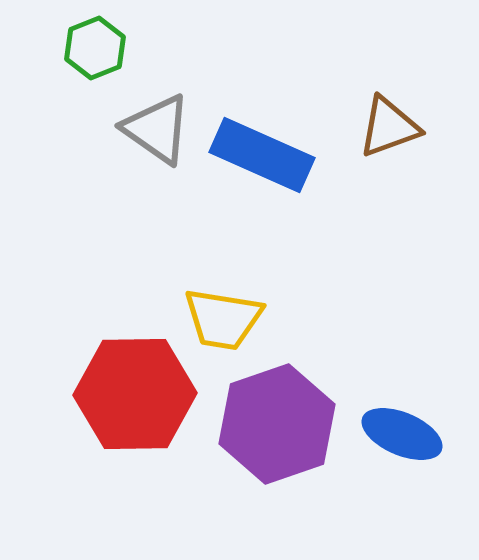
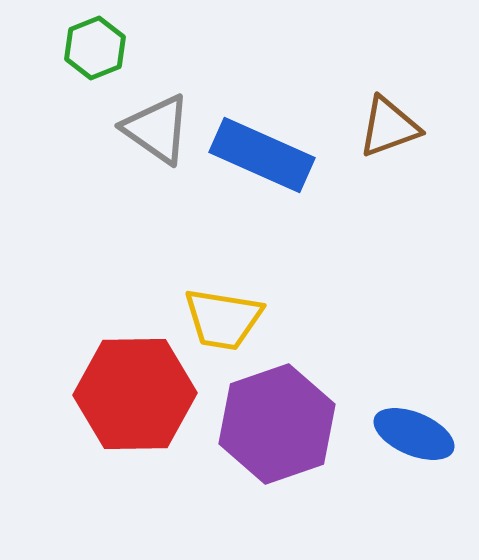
blue ellipse: moved 12 px right
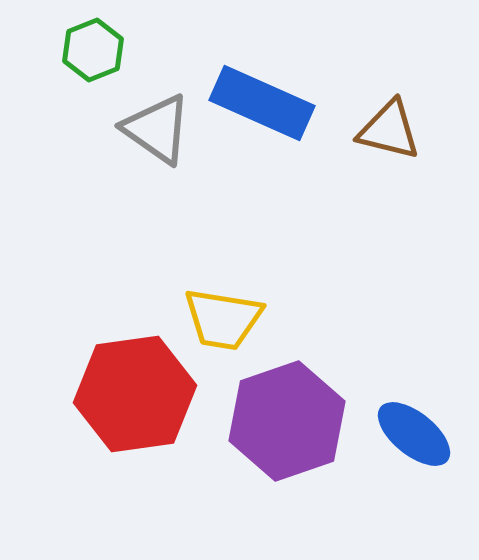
green hexagon: moved 2 px left, 2 px down
brown triangle: moved 3 px down; rotated 34 degrees clockwise
blue rectangle: moved 52 px up
red hexagon: rotated 7 degrees counterclockwise
purple hexagon: moved 10 px right, 3 px up
blue ellipse: rotated 16 degrees clockwise
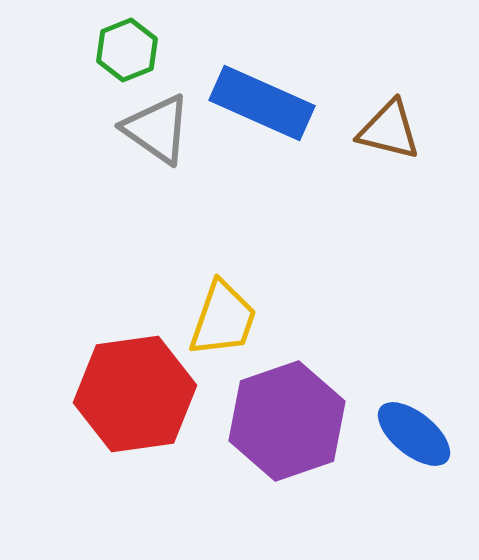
green hexagon: moved 34 px right
yellow trapezoid: rotated 80 degrees counterclockwise
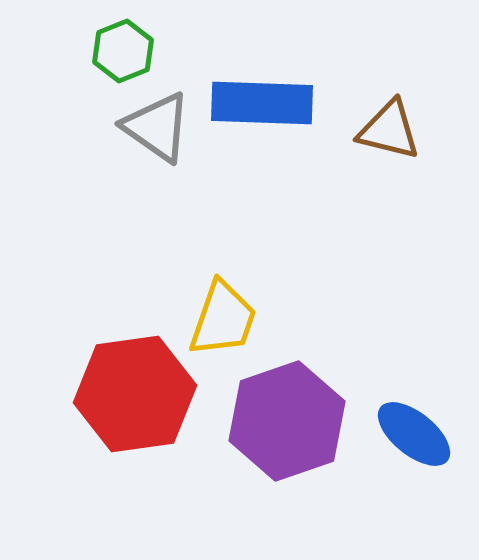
green hexagon: moved 4 px left, 1 px down
blue rectangle: rotated 22 degrees counterclockwise
gray triangle: moved 2 px up
